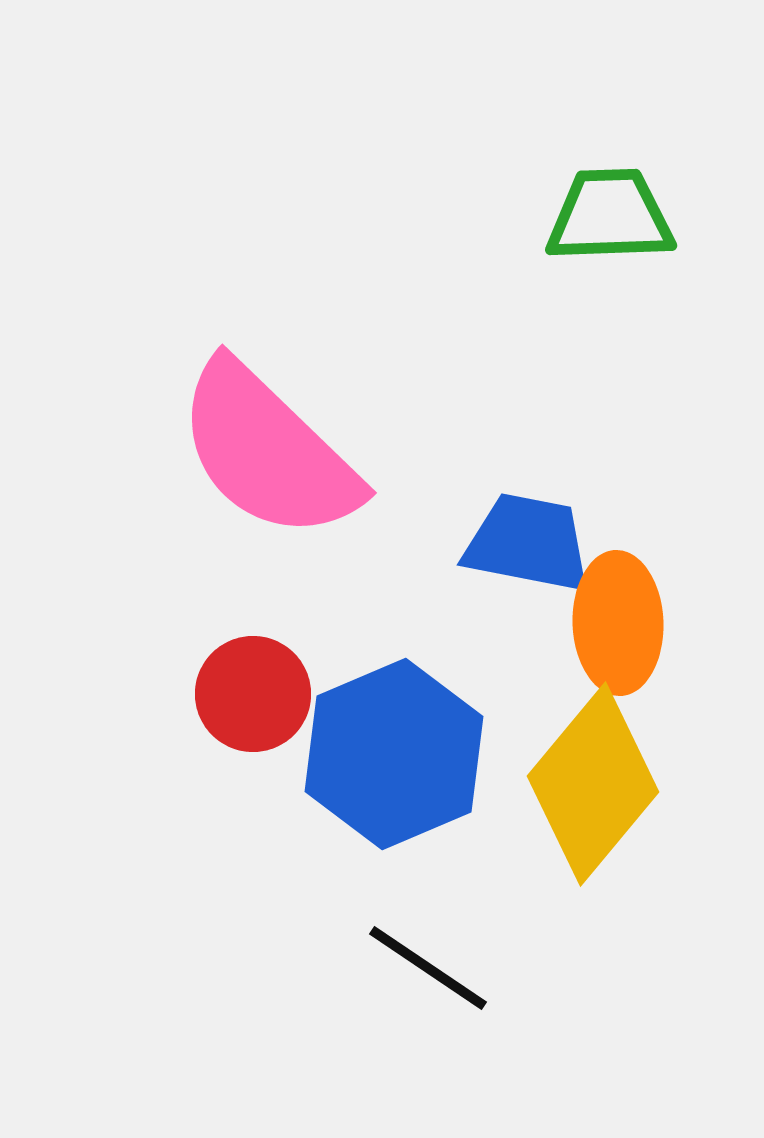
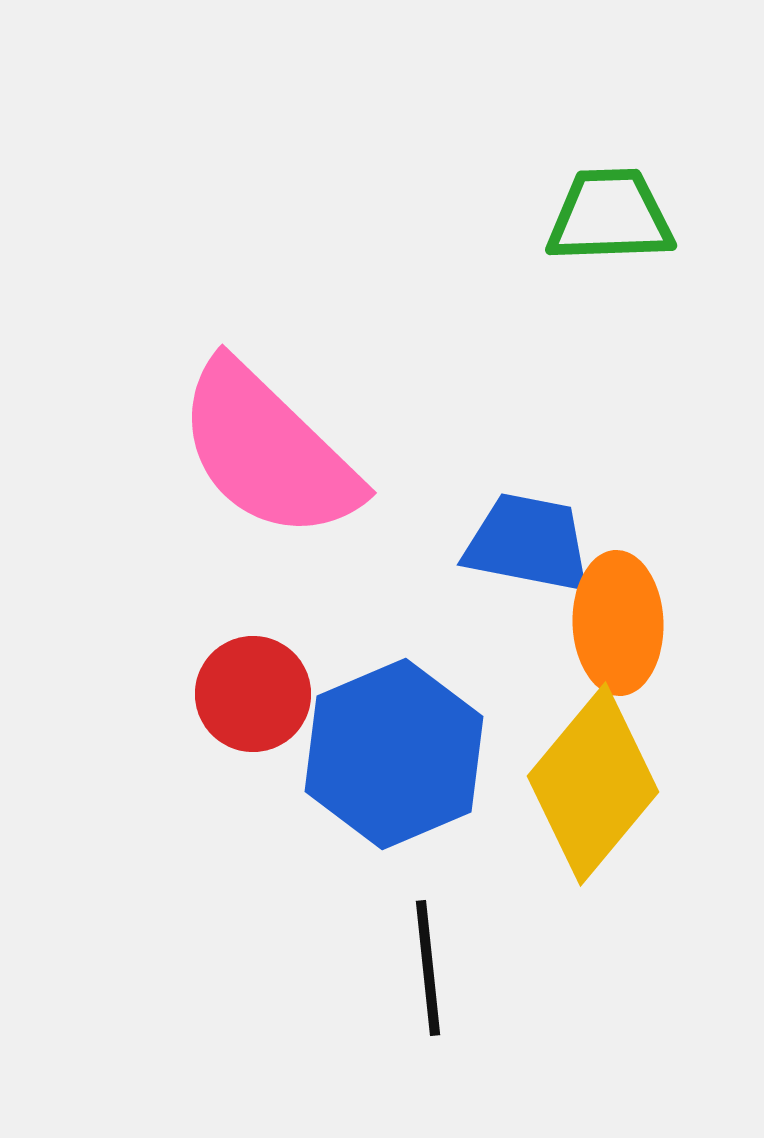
black line: rotated 50 degrees clockwise
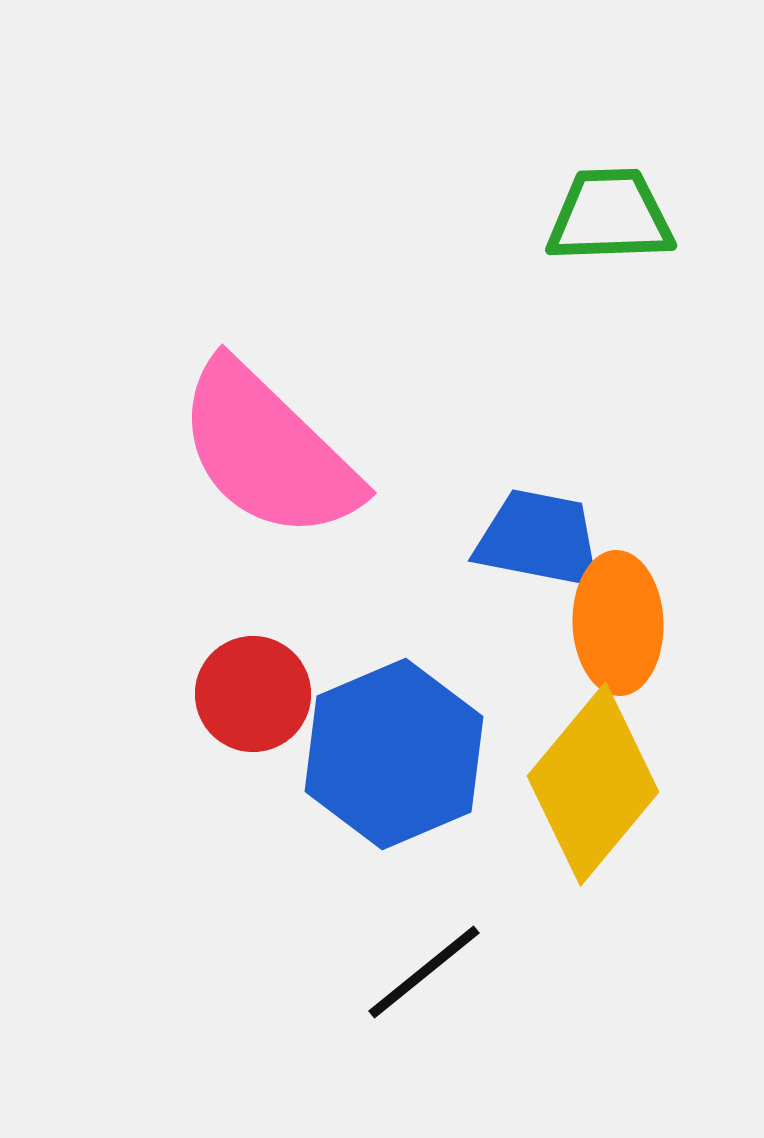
blue trapezoid: moved 11 px right, 4 px up
black line: moved 4 px left, 4 px down; rotated 57 degrees clockwise
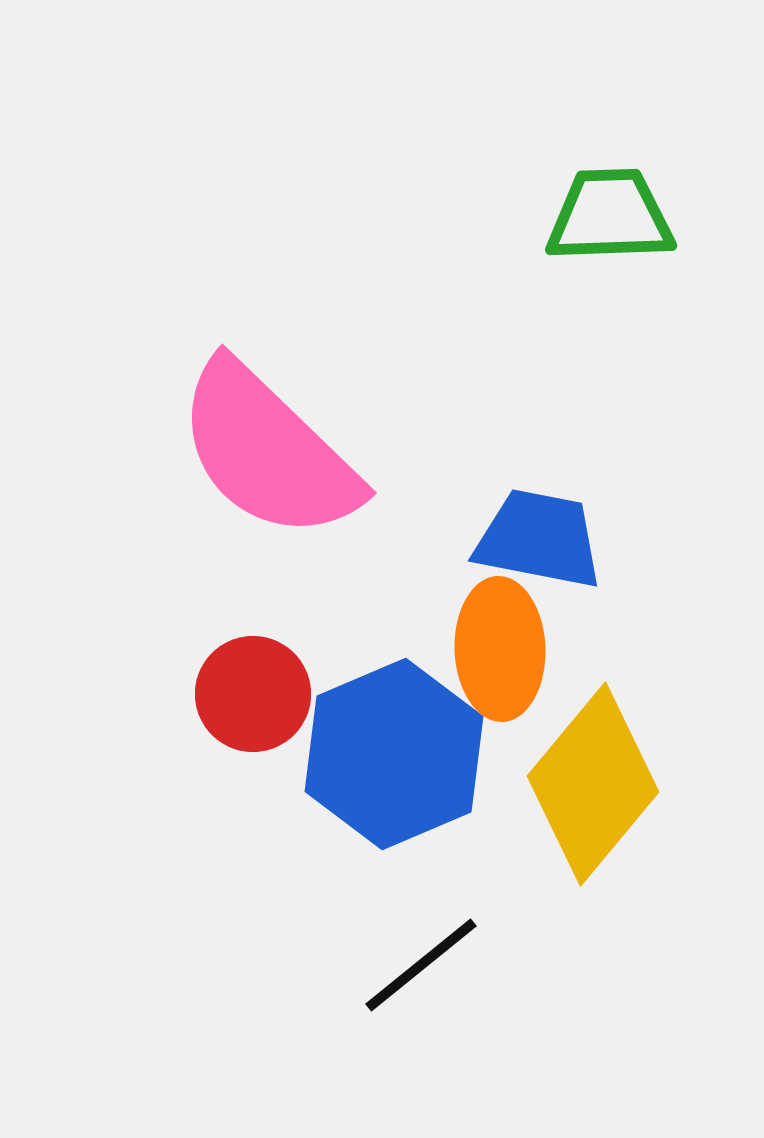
orange ellipse: moved 118 px left, 26 px down
black line: moved 3 px left, 7 px up
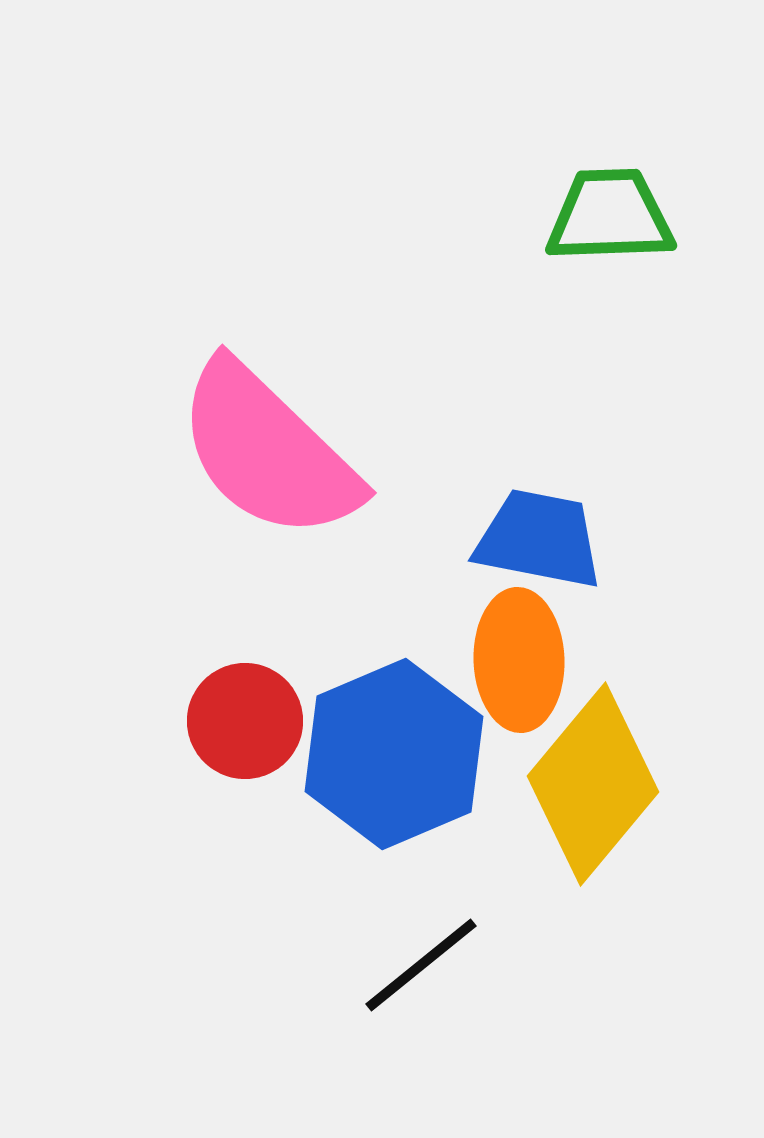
orange ellipse: moved 19 px right, 11 px down
red circle: moved 8 px left, 27 px down
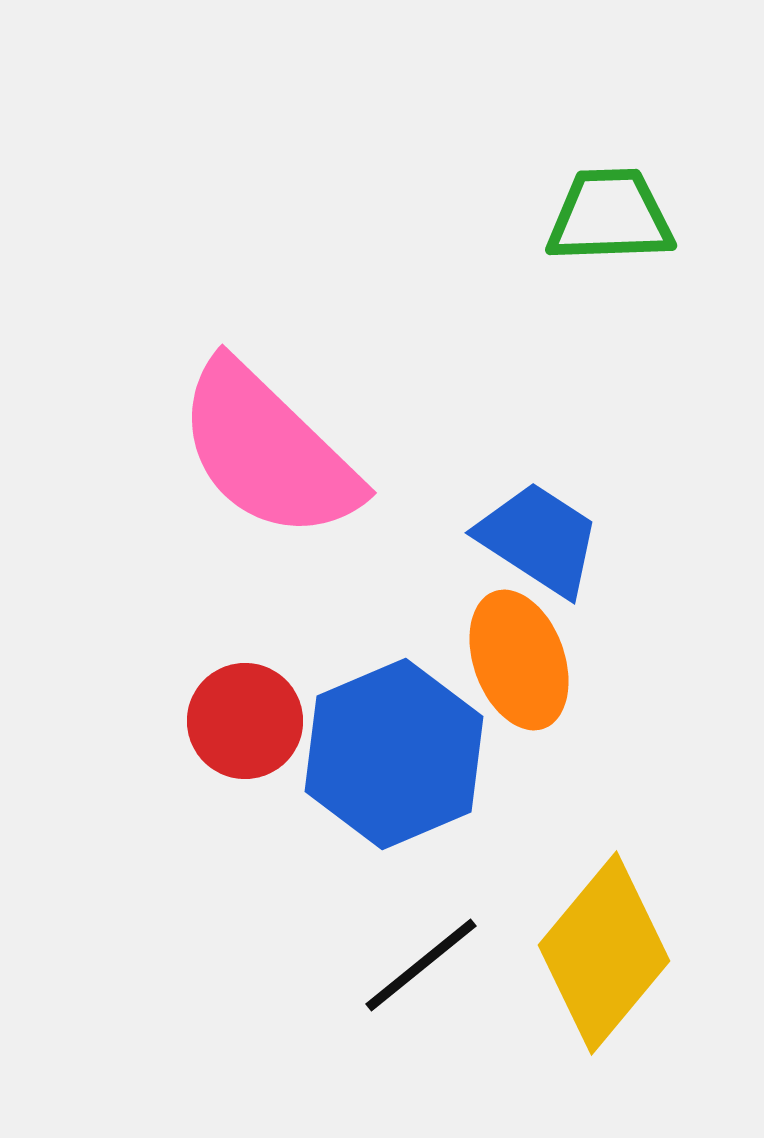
blue trapezoid: rotated 22 degrees clockwise
orange ellipse: rotated 18 degrees counterclockwise
yellow diamond: moved 11 px right, 169 px down
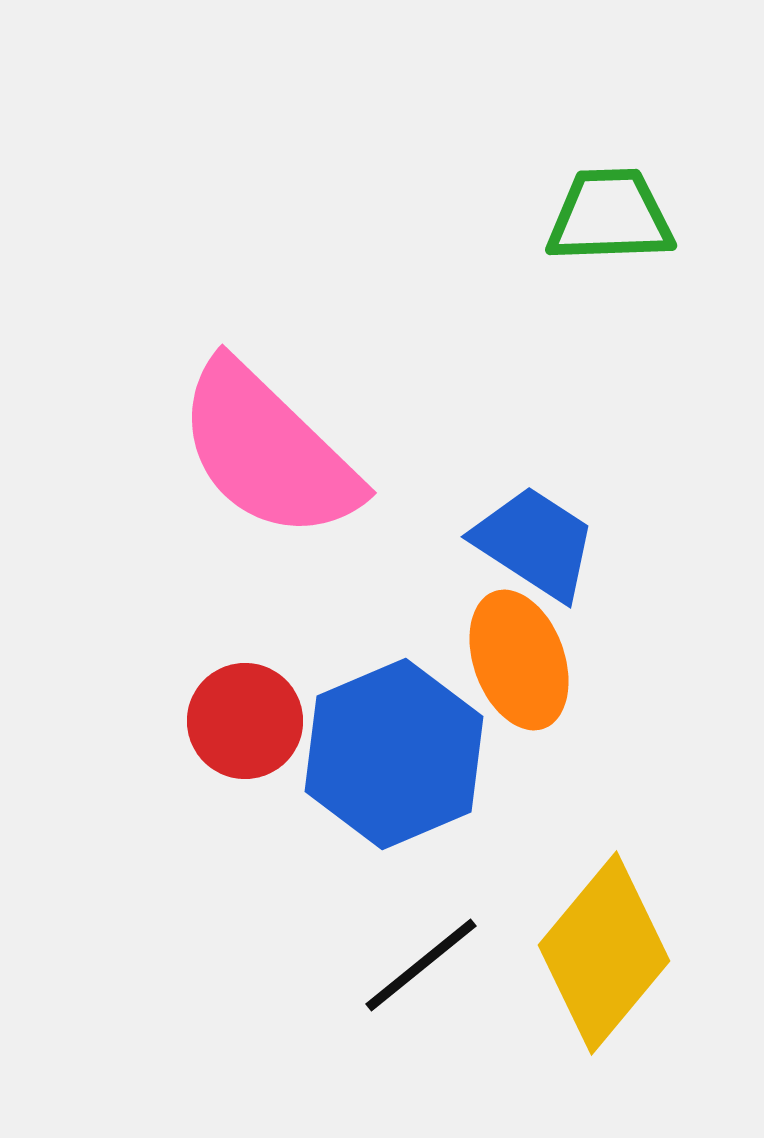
blue trapezoid: moved 4 px left, 4 px down
